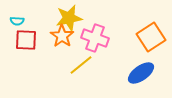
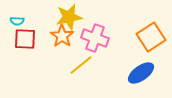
yellow star: moved 1 px up
red square: moved 1 px left, 1 px up
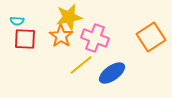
orange star: moved 1 px left
blue ellipse: moved 29 px left
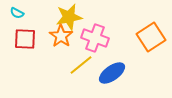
cyan semicircle: moved 8 px up; rotated 24 degrees clockwise
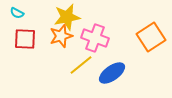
yellow star: moved 2 px left
orange star: rotated 20 degrees clockwise
